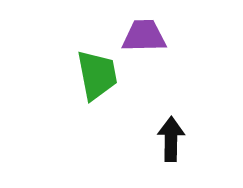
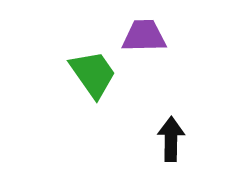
green trapezoid: moved 4 px left, 1 px up; rotated 24 degrees counterclockwise
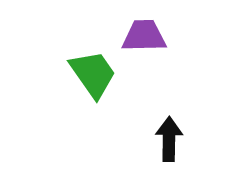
black arrow: moved 2 px left
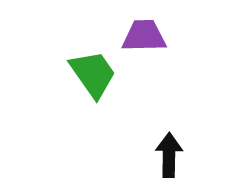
black arrow: moved 16 px down
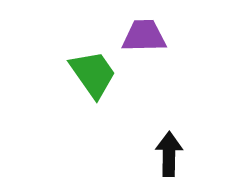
black arrow: moved 1 px up
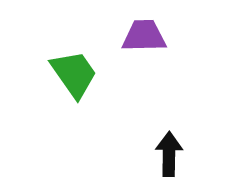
green trapezoid: moved 19 px left
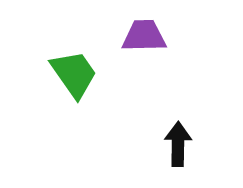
black arrow: moved 9 px right, 10 px up
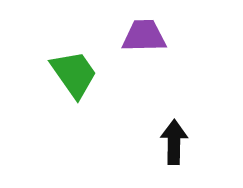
black arrow: moved 4 px left, 2 px up
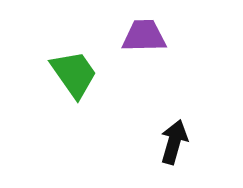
black arrow: rotated 15 degrees clockwise
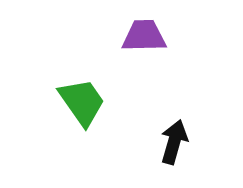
green trapezoid: moved 8 px right, 28 px down
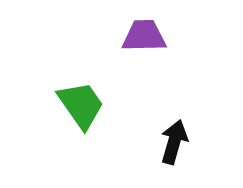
green trapezoid: moved 1 px left, 3 px down
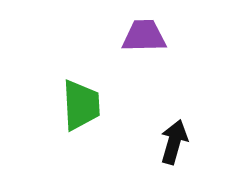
green trapezoid: rotated 32 degrees clockwise
